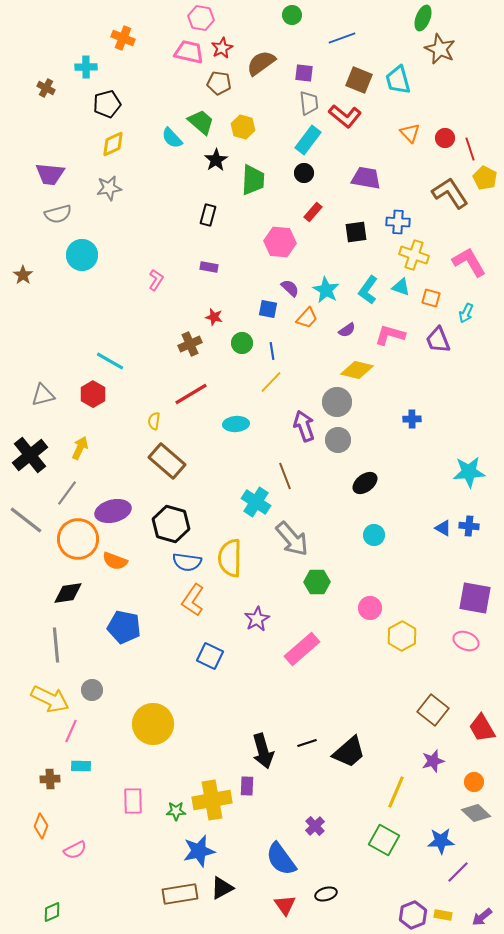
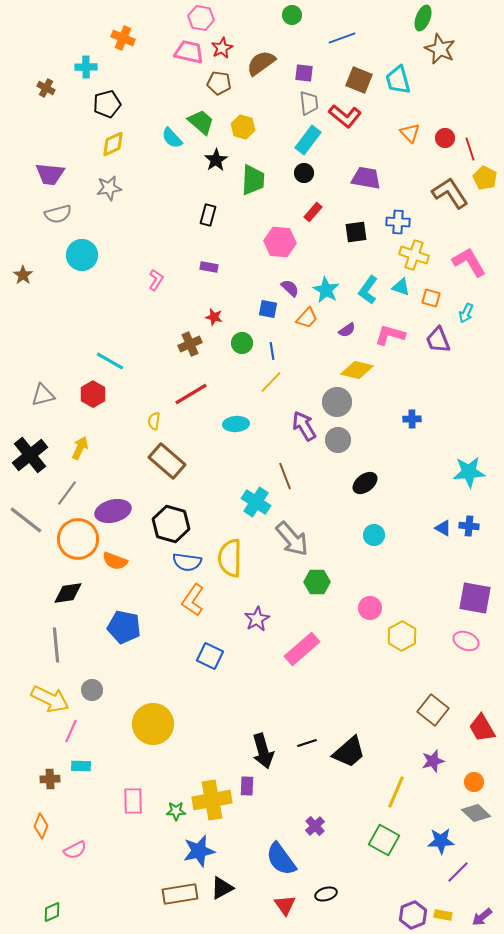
purple arrow at (304, 426): rotated 12 degrees counterclockwise
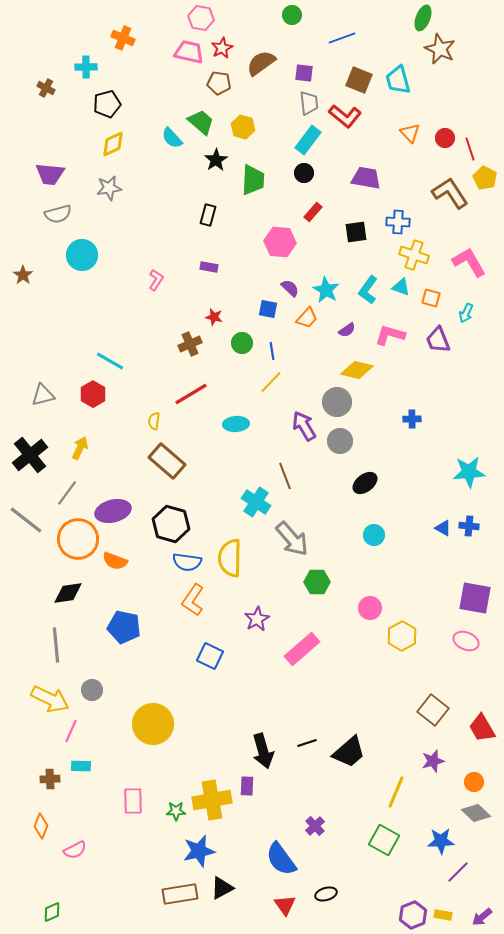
gray circle at (338, 440): moved 2 px right, 1 px down
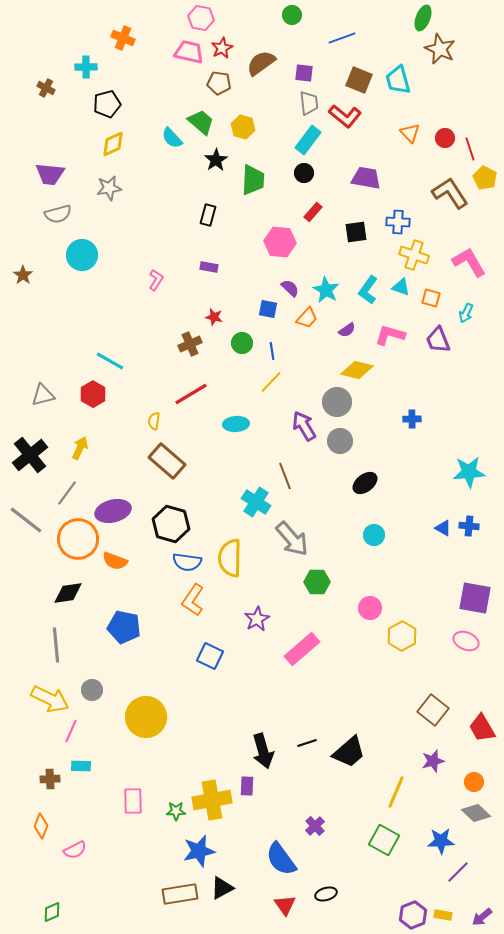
yellow circle at (153, 724): moved 7 px left, 7 px up
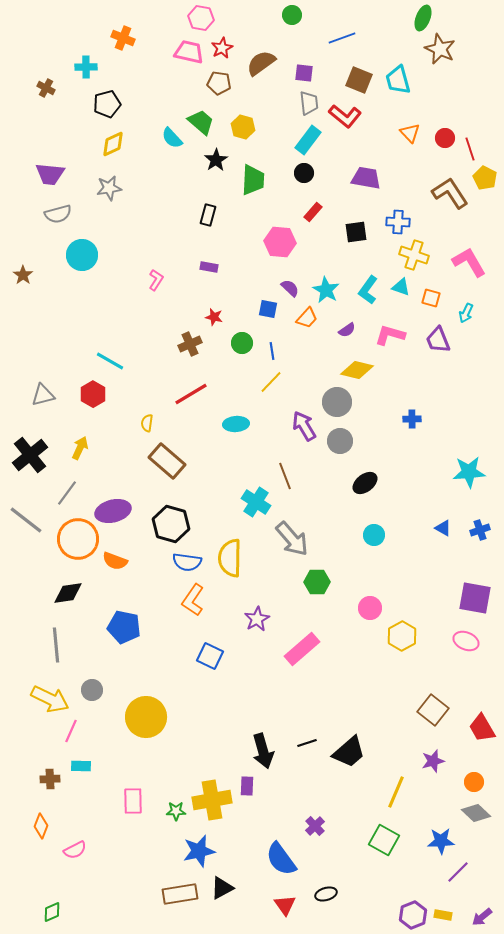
yellow semicircle at (154, 421): moved 7 px left, 2 px down
blue cross at (469, 526): moved 11 px right, 4 px down; rotated 24 degrees counterclockwise
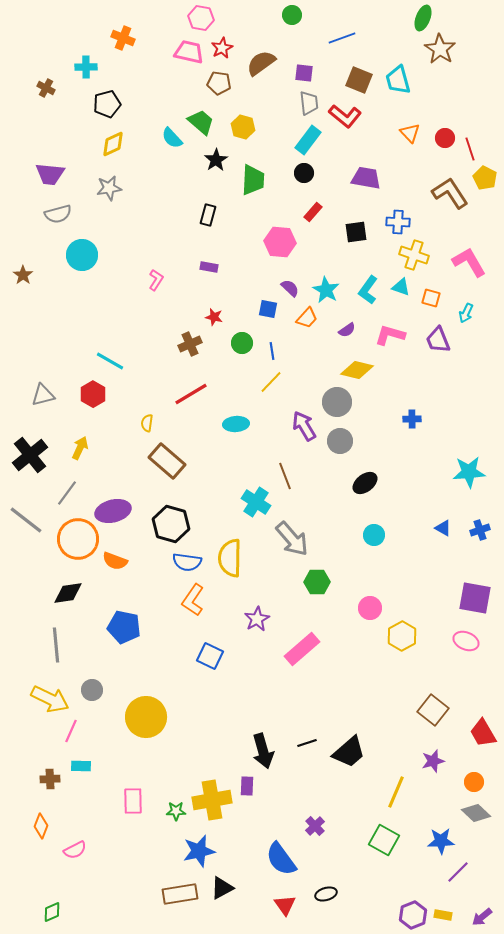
brown star at (440, 49): rotated 8 degrees clockwise
red trapezoid at (482, 728): moved 1 px right, 5 px down
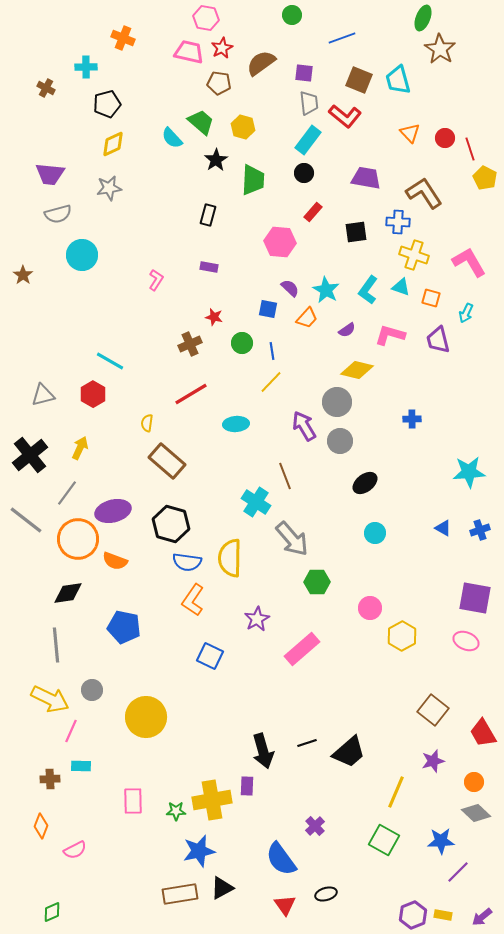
pink hexagon at (201, 18): moved 5 px right
brown L-shape at (450, 193): moved 26 px left
purple trapezoid at (438, 340): rotated 8 degrees clockwise
cyan circle at (374, 535): moved 1 px right, 2 px up
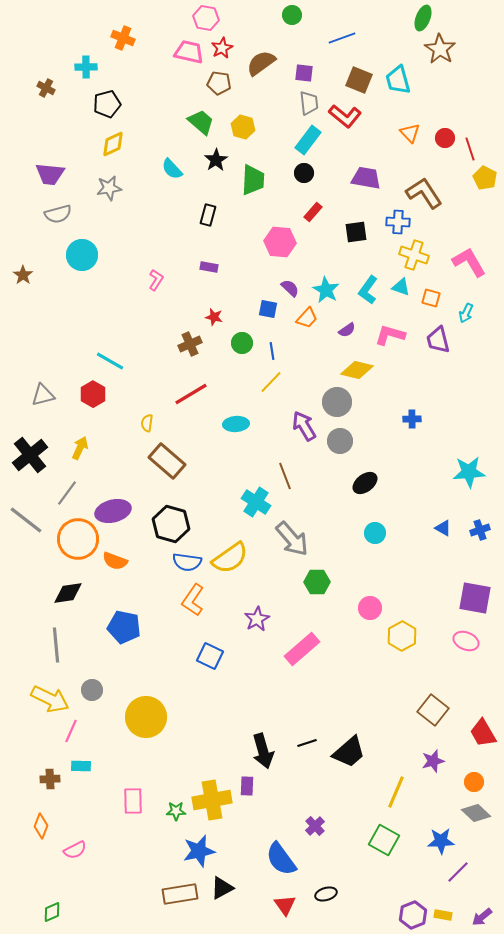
cyan semicircle at (172, 138): moved 31 px down
yellow semicircle at (230, 558): rotated 126 degrees counterclockwise
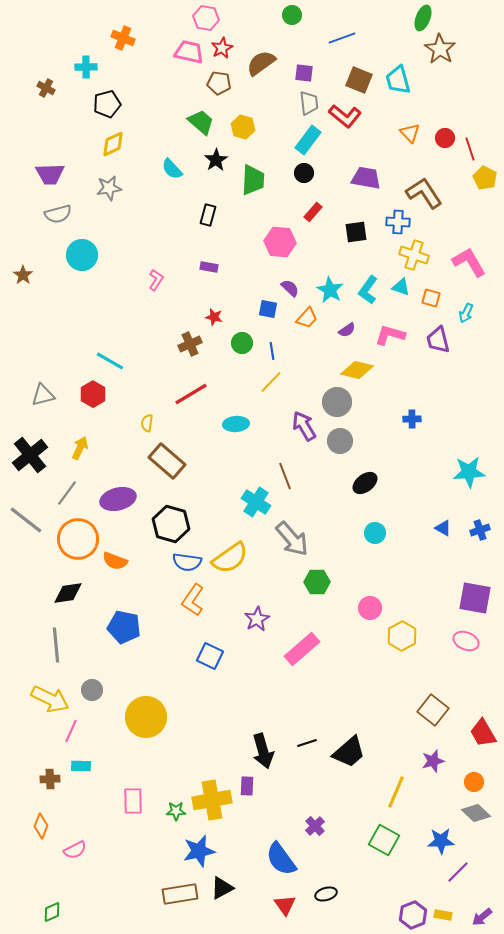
purple trapezoid at (50, 174): rotated 8 degrees counterclockwise
cyan star at (326, 290): moved 4 px right
purple ellipse at (113, 511): moved 5 px right, 12 px up
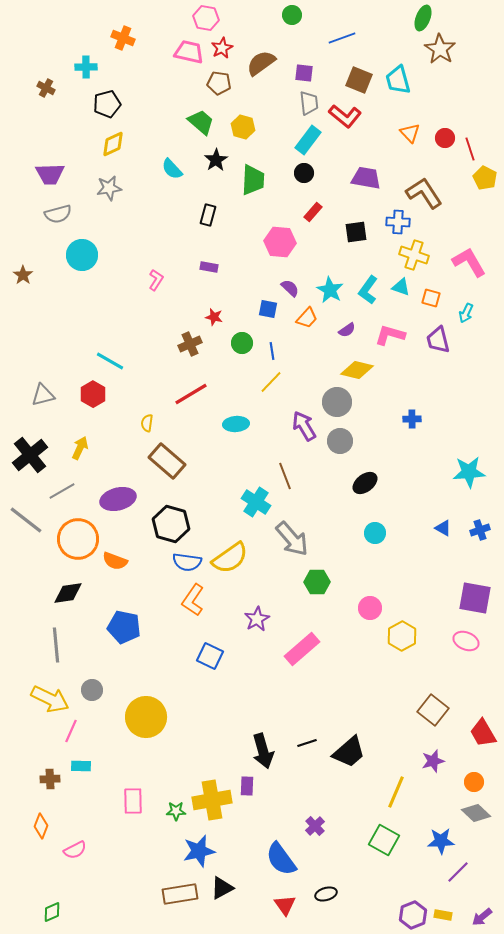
gray line at (67, 493): moved 5 px left, 2 px up; rotated 24 degrees clockwise
